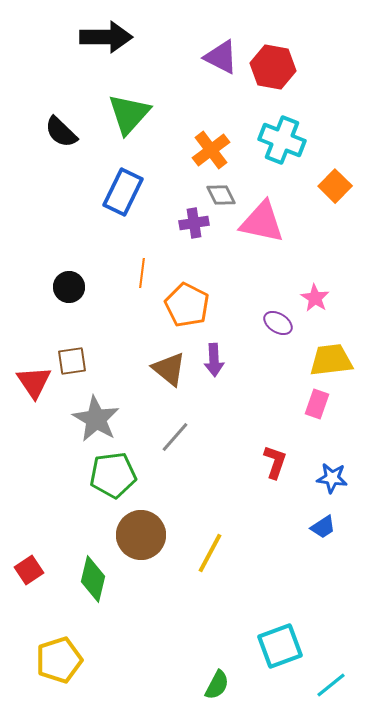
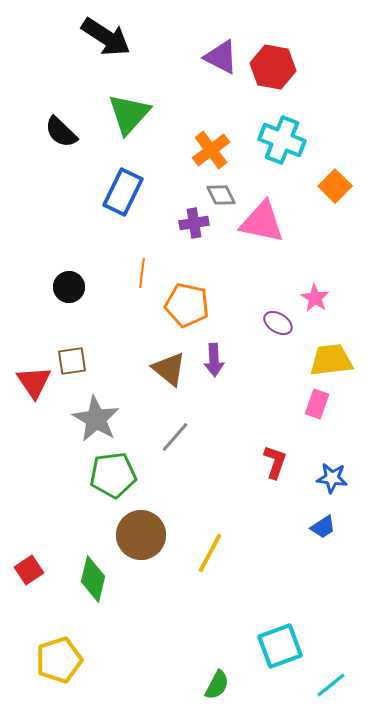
black arrow: rotated 33 degrees clockwise
orange pentagon: rotated 15 degrees counterclockwise
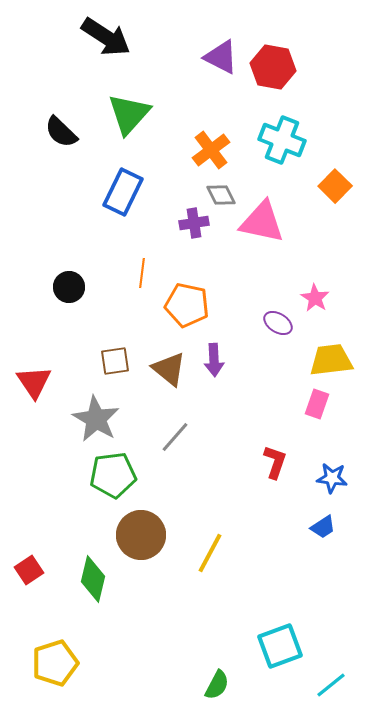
brown square: moved 43 px right
yellow pentagon: moved 4 px left, 3 px down
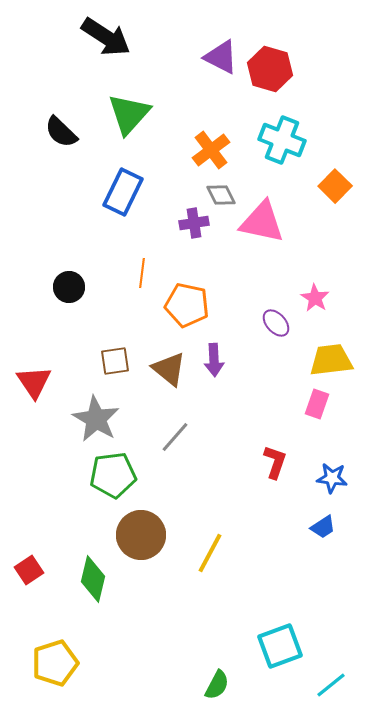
red hexagon: moved 3 px left, 2 px down; rotated 6 degrees clockwise
purple ellipse: moved 2 px left; rotated 16 degrees clockwise
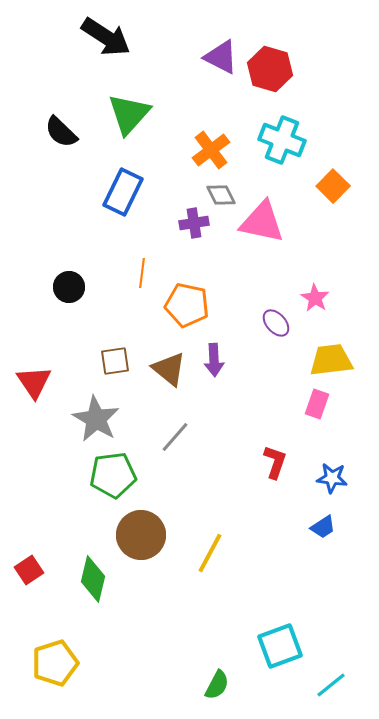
orange square: moved 2 px left
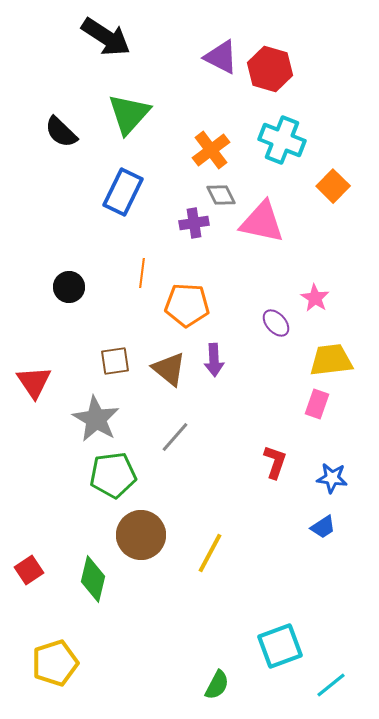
orange pentagon: rotated 9 degrees counterclockwise
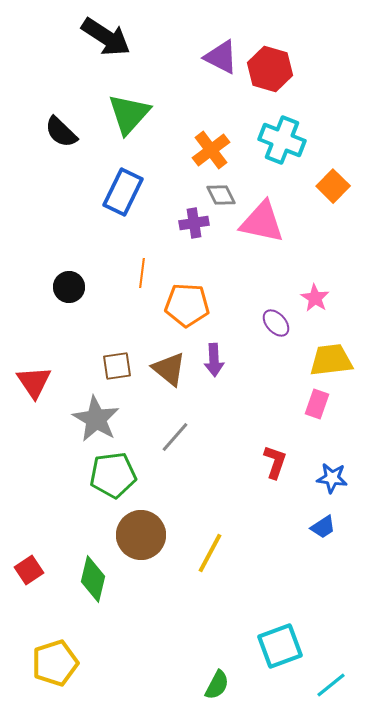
brown square: moved 2 px right, 5 px down
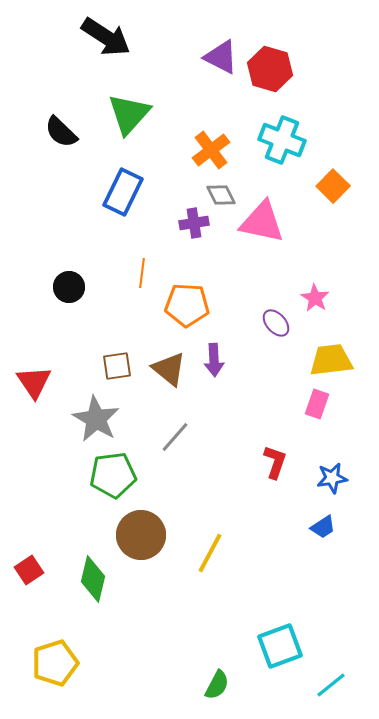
blue star: rotated 16 degrees counterclockwise
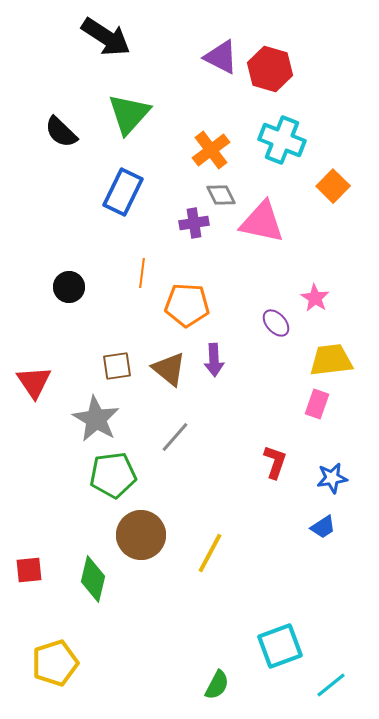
red square: rotated 28 degrees clockwise
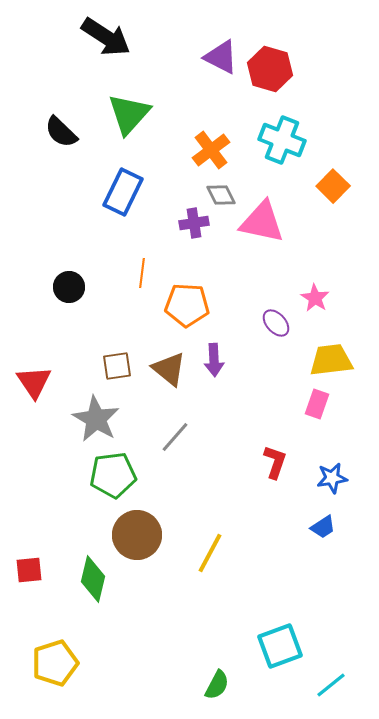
brown circle: moved 4 px left
